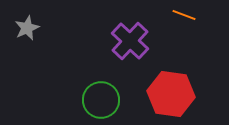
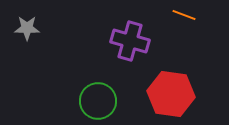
gray star: rotated 25 degrees clockwise
purple cross: rotated 27 degrees counterclockwise
green circle: moved 3 px left, 1 px down
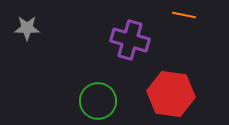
orange line: rotated 10 degrees counterclockwise
purple cross: moved 1 px up
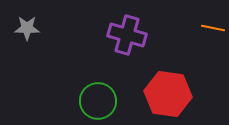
orange line: moved 29 px right, 13 px down
purple cross: moved 3 px left, 5 px up
red hexagon: moved 3 px left
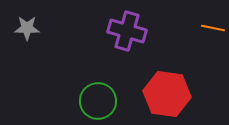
purple cross: moved 4 px up
red hexagon: moved 1 px left
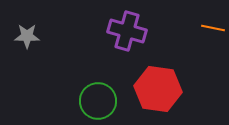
gray star: moved 8 px down
red hexagon: moved 9 px left, 5 px up
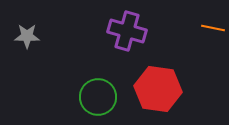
green circle: moved 4 px up
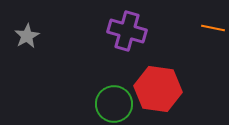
gray star: rotated 30 degrees counterclockwise
green circle: moved 16 px right, 7 px down
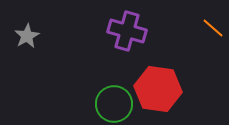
orange line: rotated 30 degrees clockwise
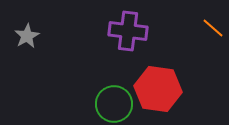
purple cross: moved 1 px right; rotated 9 degrees counterclockwise
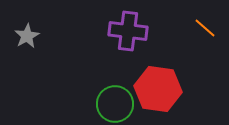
orange line: moved 8 px left
green circle: moved 1 px right
